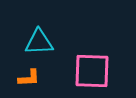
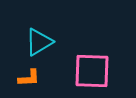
cyan triangle: rotated 28 degrees counterclockwise
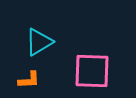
orange L-shape: moved 2 px down
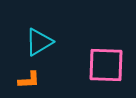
pink square: moved 14 px right, 6 px up
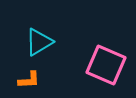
pink square: rotated 21 degrees clockwise
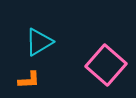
pink square: rotated 18 degrees clockwise
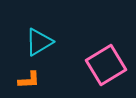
pink square: rotated 18 degrees clockwise
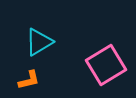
orange L-shape: rotated 10 degrees counterclockwise
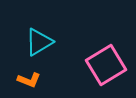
orange L-shape: rotated 35 degrees clockwise
